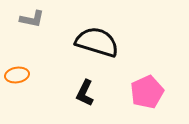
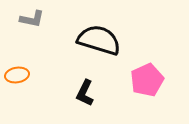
black semicircle: moved 2 px right, 2 px up
pink pentagon: moved 12 px up
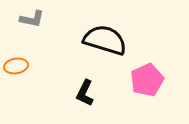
black semicircle: moved 6 px right
orange ellipse: moved 1 px left, 9 px up
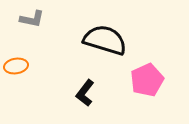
black L-shape: rotated 12 degrees clockwise
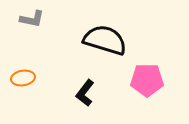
orange ellipse: moved 7 px right, 12 px down
pink pentagon: rotated 24 degrees clockwise
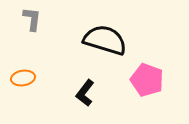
gray L-shape: rotated 95 degrees counterclockwise
pink pentagon: rotated 20 degrees clockwise
